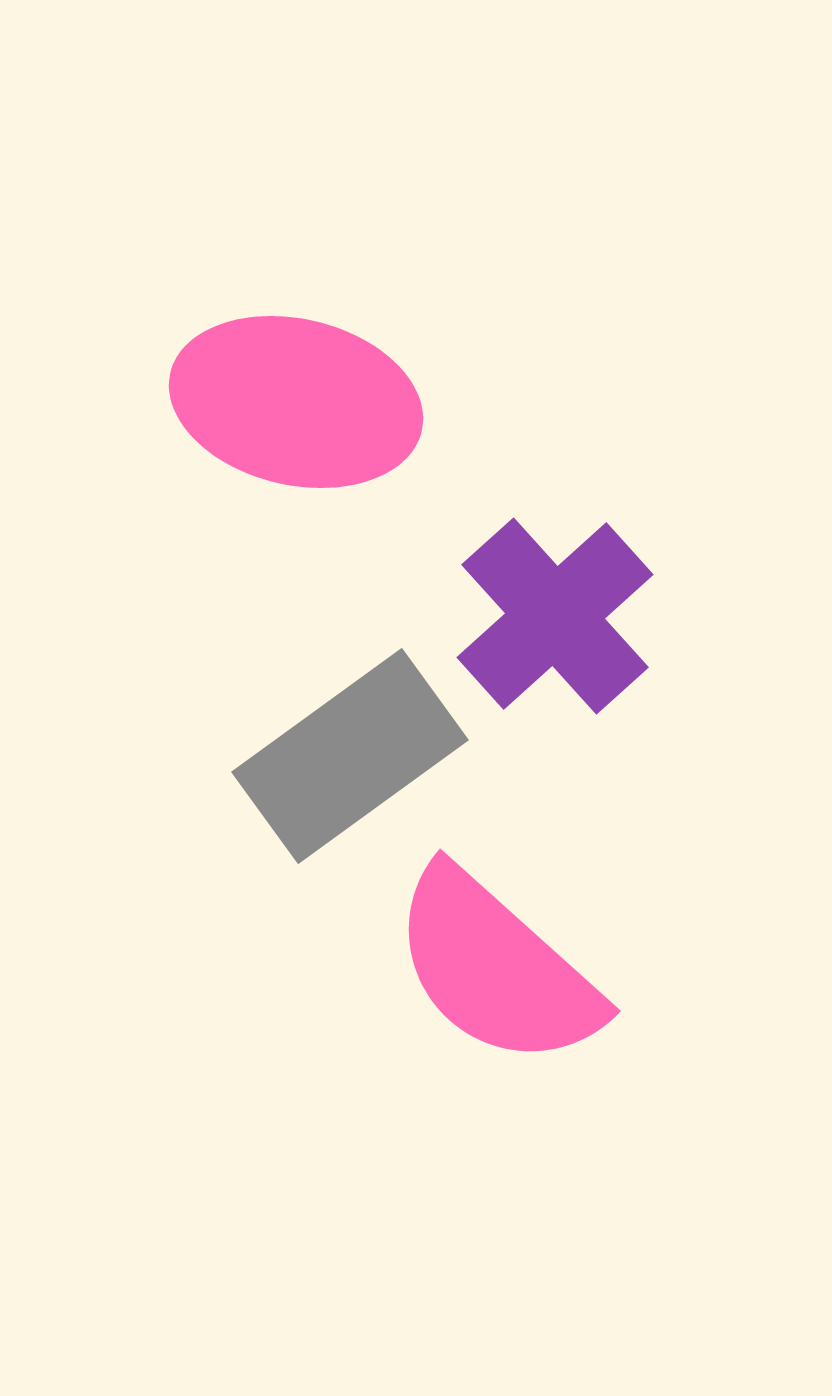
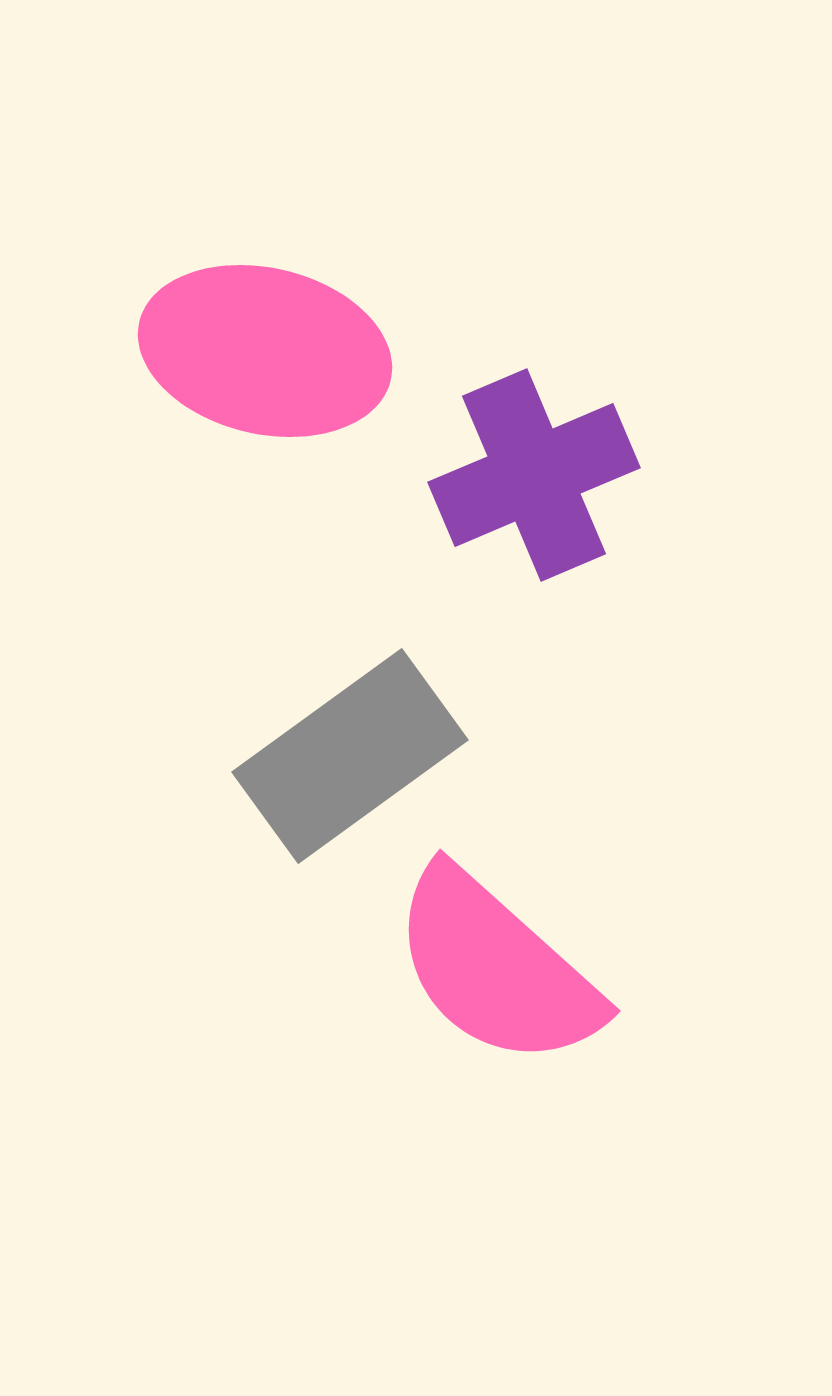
pink ellipse: moved 31 px left, 51 px up
purple cross: moved 21 px left, 141 px up; rotated 19 degrees clockwise
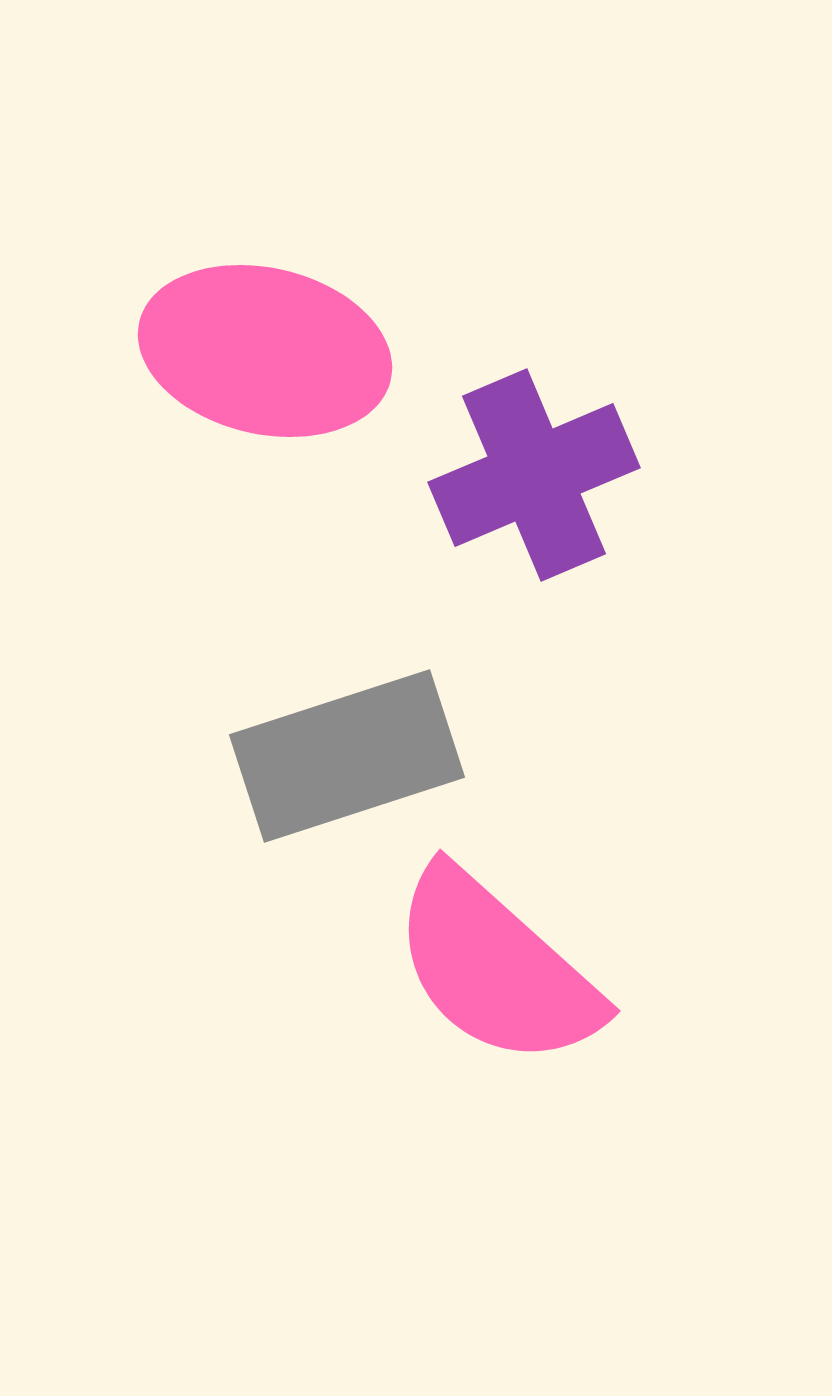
gray rectangle: moved 3 px left; rotated 18 degrees clockwise
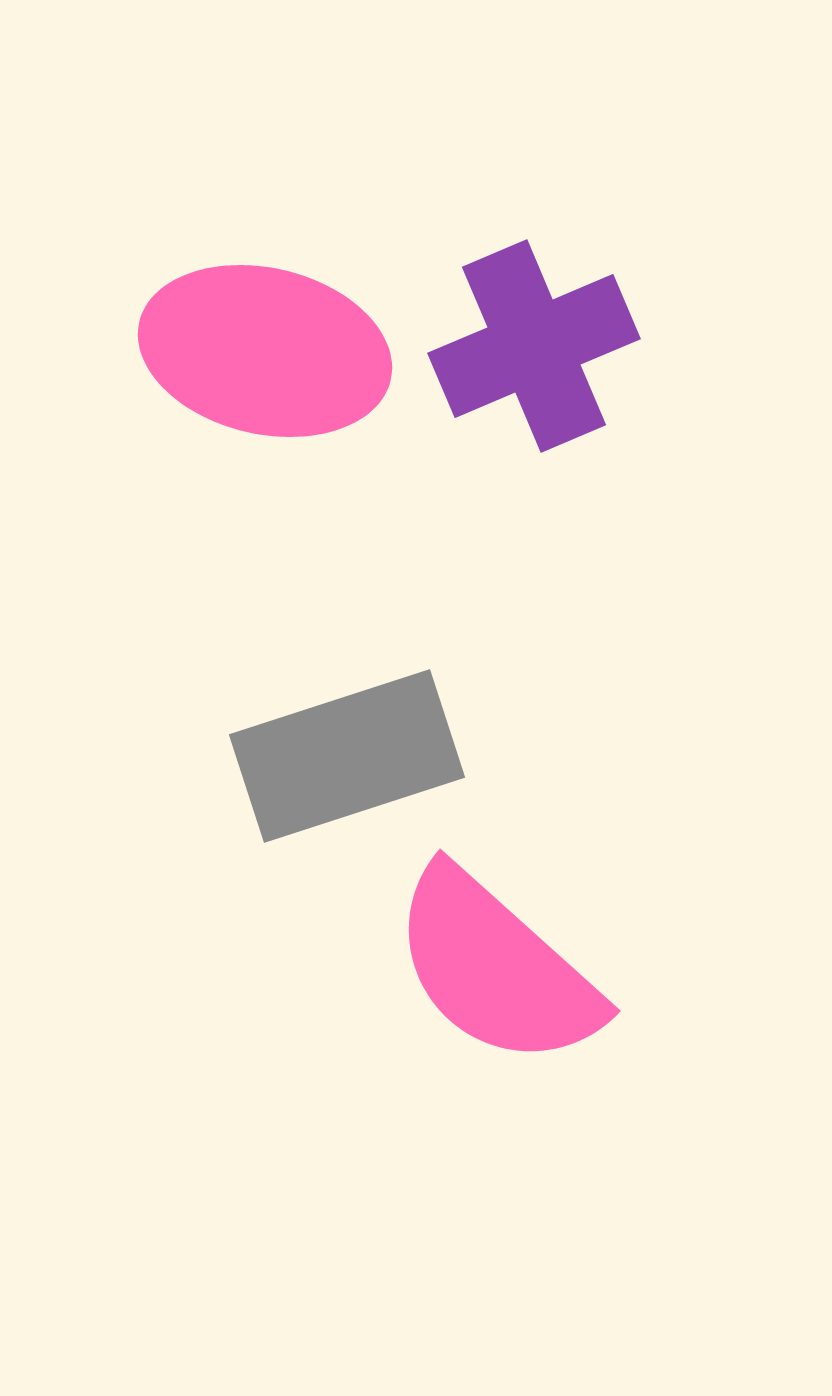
purple cross: moved 129 px up
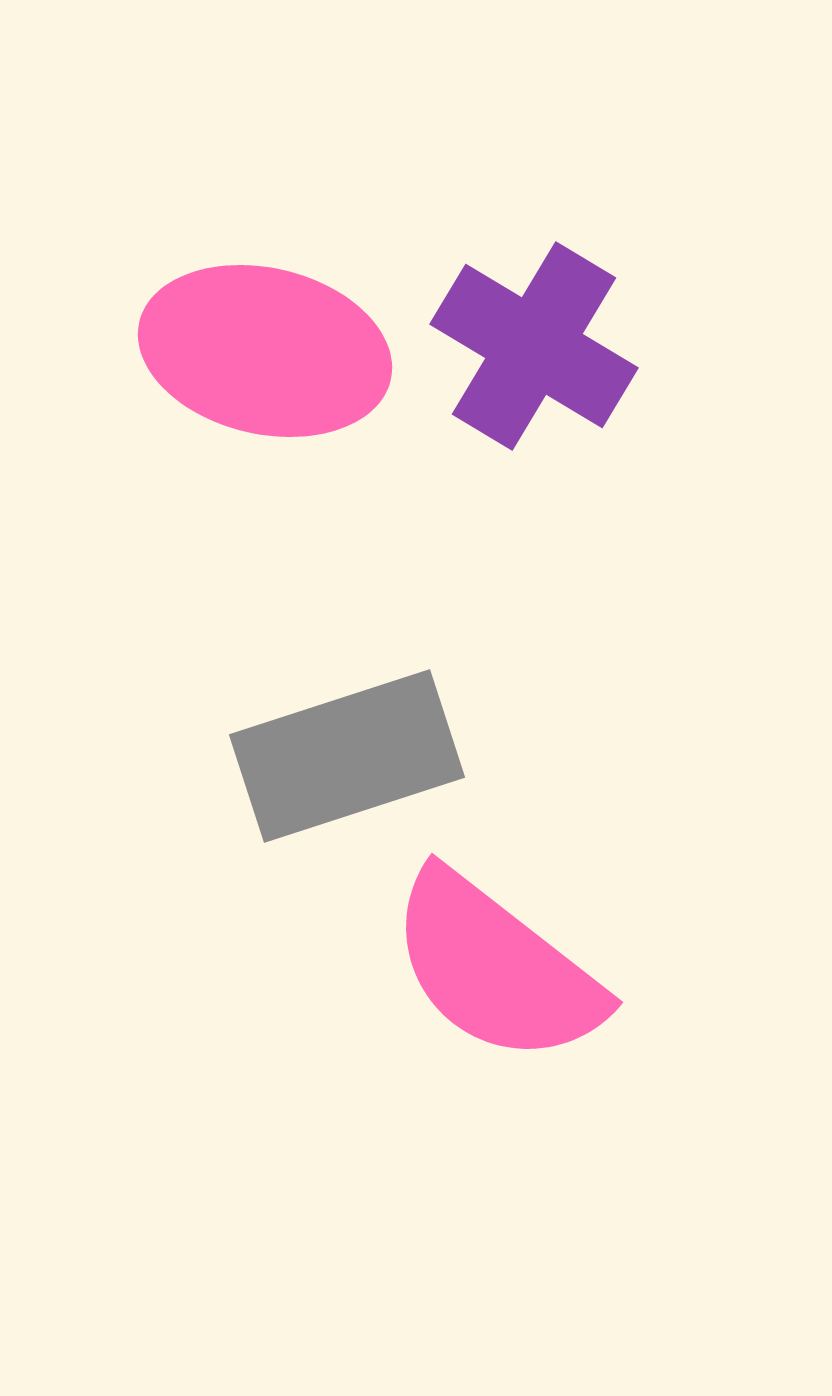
purple cross: rotated 36 degrees counterclockwise
pink semicircle: rotated 4 degrees counterclockwise
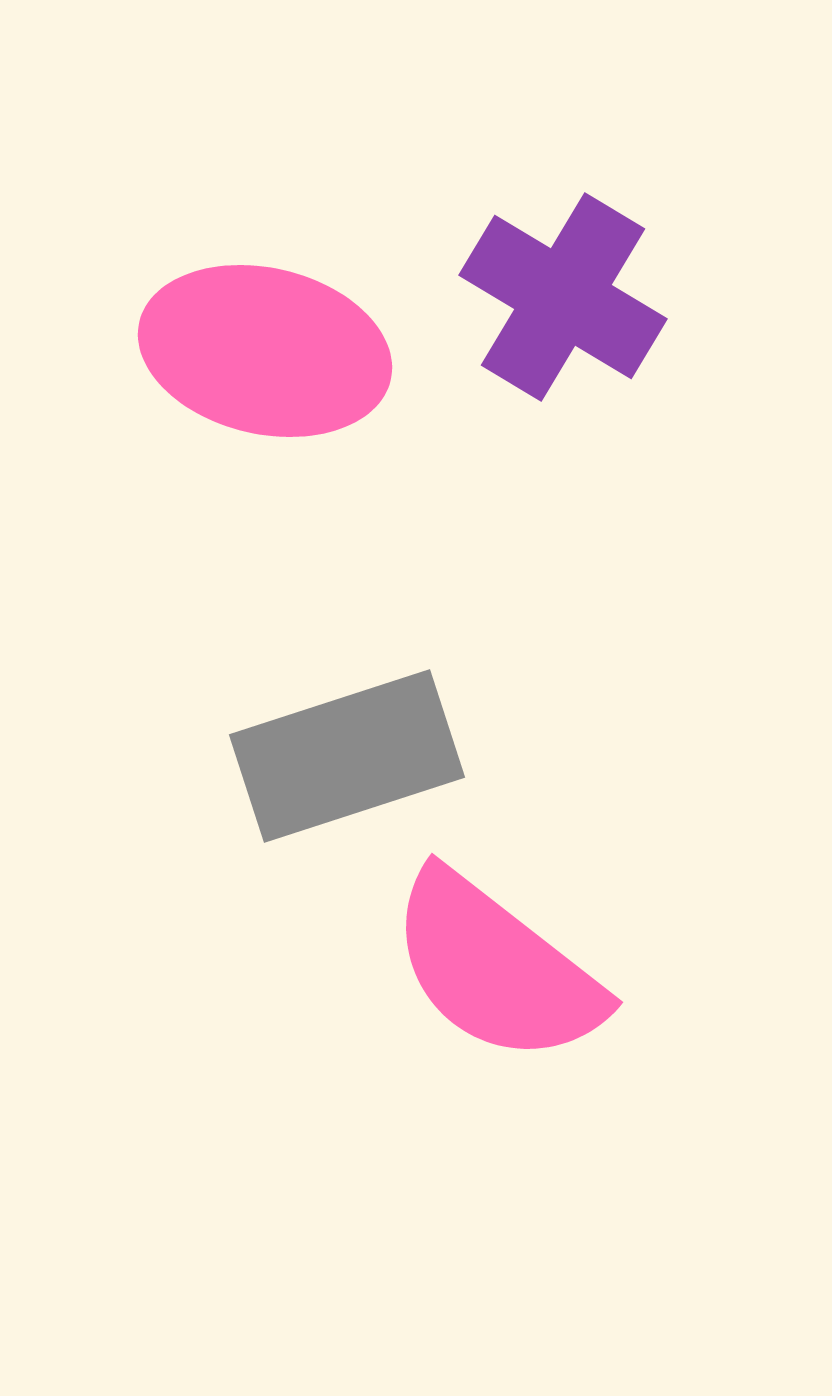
purple cross: moved 29 px right, 49 px up
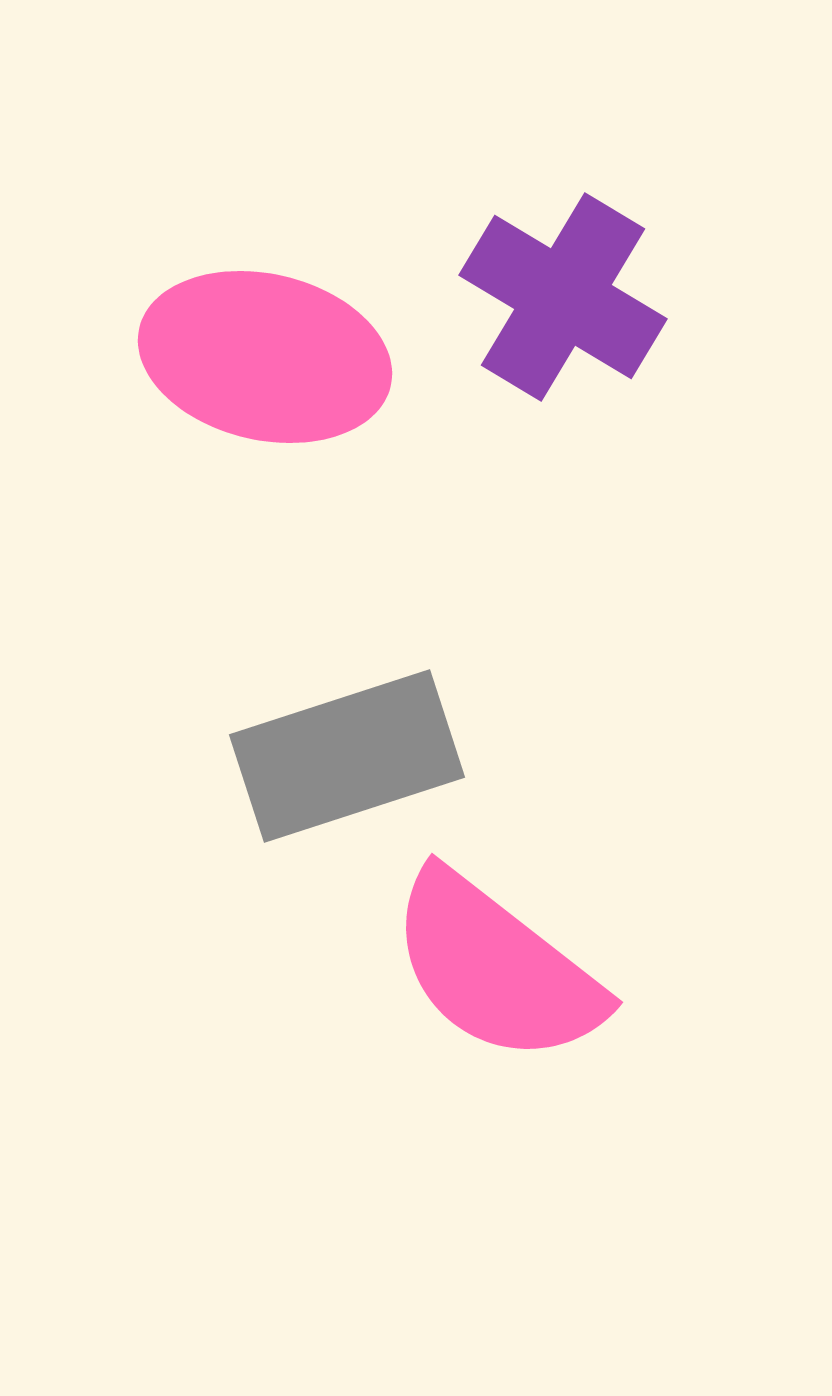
pink ellipse: moved 6 px down
